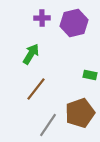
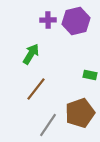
purple cross: moved 6 px right, 2 px down
purple hexagon: moved 2 px right, 2 px up
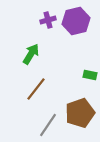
purple cross: rotated 14 degrees counterclockwise
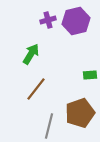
green rectangle: rotated 16 degrees counterclockwise
gray line: moved 1 px right, 1 px down; rotated 20 degrees counterclockwise
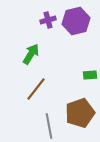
gray line: rotated 25 degrees counterclockwise
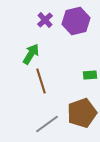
purple cross: moved 3 px left; rotated 28 degrees counterclockwise
brown line: moved 5 px right, 8 px up; rotated 55 degrees counterclockwise
brown pentagon: moved 2 px right
gray line: moved 2 px left, 2 px up; rotated 65 degrees clockwise
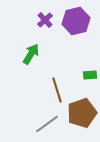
brown line: moved 16 px right, 9 px down
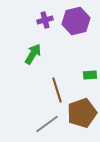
purple cross: rotated 28 degrees clockwise
green arrow: moved 2 px right
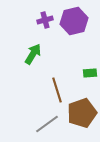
purple hexagon: moved 2 px left
green rectangle: moved 2 px up
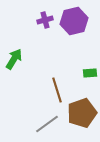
green arrow: moved 19 px left, 5 px down
